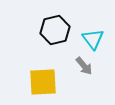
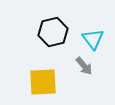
black hexagon: moved 2 px left, 2 px down
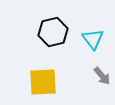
gray arrow: moved 18 px right, 10 px down
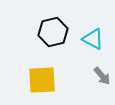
cyan triangle: rotated 25 degrees counterclockwise
yellow square: moved 1 px left, 2 px up
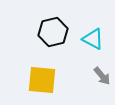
yellow square: rotated 8 degrees clockwise
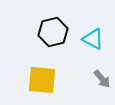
gray arrow: moved 3 px down
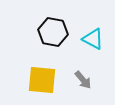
black hexagon: rotated 24 degrees clockwise
gray arrow: moved 19 px left, 1 px down
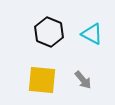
black hexagon: moved 4 px left; rotated 12 degrees clockwise
cyan triangle: moved 1 px left, 5 px up
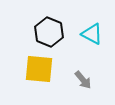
yellow square: moved 3 px left, 11 px up
